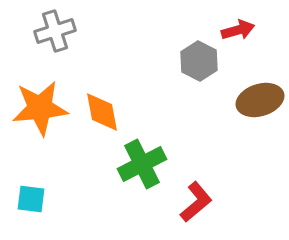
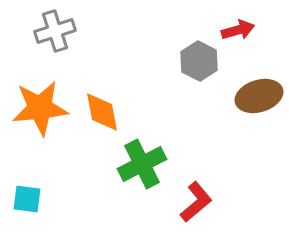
brown ellipse: moved 1 px left, 4 px up
cyan square: moved 4 px left
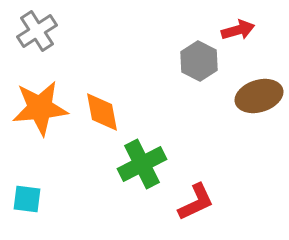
gray cross: moved 18 px left; rotated 15 degrees counterclockwise
red L-shape: rotated 15 degrees clockwise
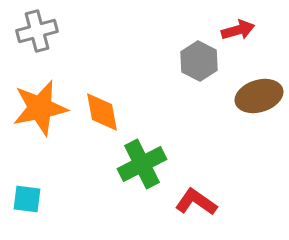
gray cross: rotated 18 degrees clockwise
orange star: rotated 6 degrees counterclockwise
red L-shape: rotated 120 degrees counterclockwise
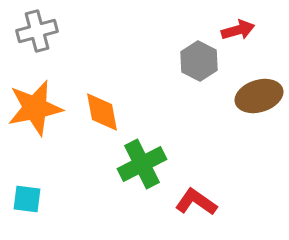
orange star: moved 5 px left
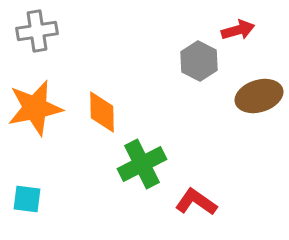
gray cross: rotated 6 degrees clockwise
orange diamond: rotated 9 degrees clockwise
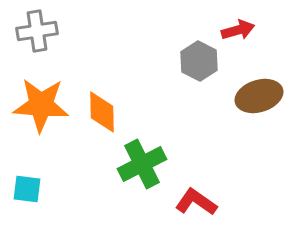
orange star: moved 6 px right, 3 px up; rotated 16 degrees clockwise
cyan square: moved 10 px up
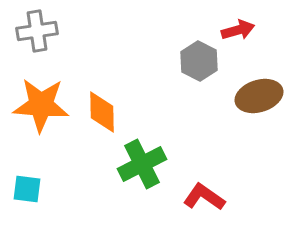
red L-shape: moved 8 px right, 5 px up
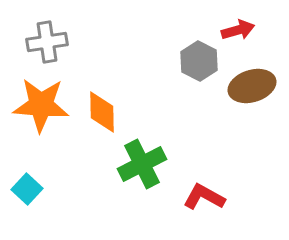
gray cross: moved 10 px right, 11 px down
brown ellipse: moved 7 px left, 10 px up
cyan square: rotated 36 degrees clockwise
red L-shape: rotated 6 degrees counterclockwise
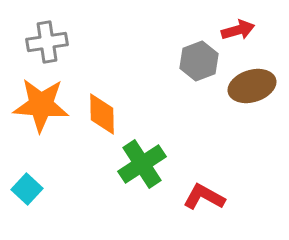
gray hexagon: rotated 12 degrees clockwise
orange diamond: moved 2 px down
green cross: rotated 6 degrees counterclockwise
